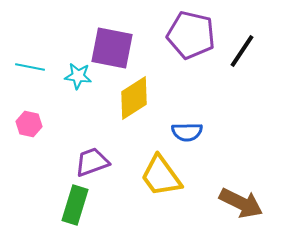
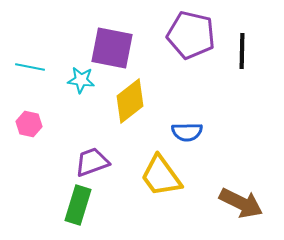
black line: rotated 33 degrees counterclockwise
cyan star: moved 3 px right, 4 px down
yellow diamond: moved 4 px left, 3 px down; rotated 6 degrees counterclockwise
green rectangle: moved 3 px right
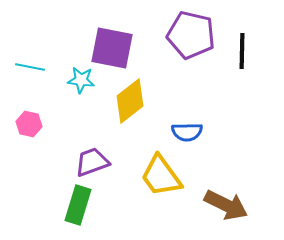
brown arrow: moved 15 px left, 2 px down
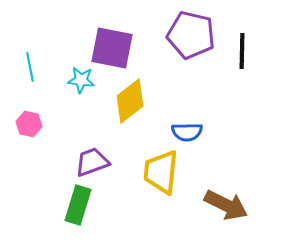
cyan line: rotated 68 degrees clockwise
yellow trapezoid: moved 4 px up; rotated 42 degrees clockwise
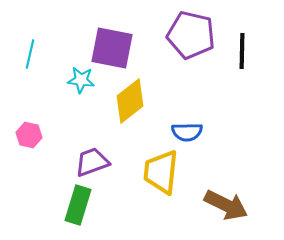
cyan line: moved 13 px up; rotated 24 degrees clockwise
pink hexagon: moved 11 px down
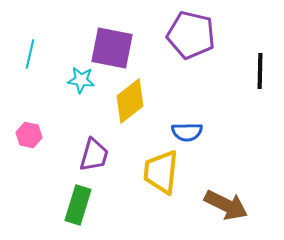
black line: moved 18 px right, 20 px down
purple trapezoid: moved 2 px right, 7 px up; rotated 126 degrees clockwise
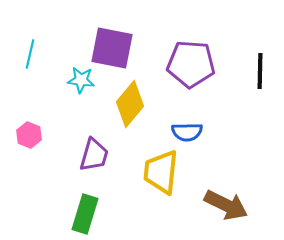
purple pentagon: moved 29 px down; rotated 9 degrees counterclockwise
yellow diamond: moved 3 px down; rotated 12 degrees counterclockwise
pink hexagon: rotated 10 degrees clockwise
green rectangle: moved 7 px right, 9 px down
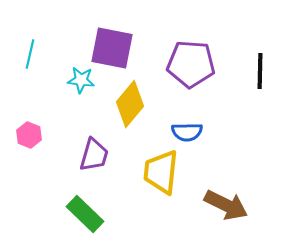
green rectangle: rotated 63 degrees counterclockwise
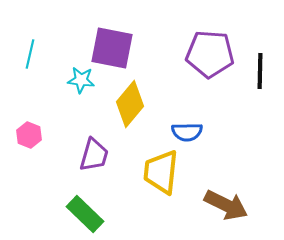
purple pentagon: moved 19 px right, 10 px up
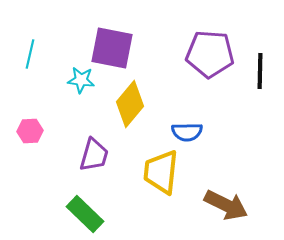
pink hexagon: moved 1 px right, 4 px up; rotated 25 degrees counterclockwise
